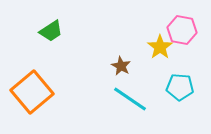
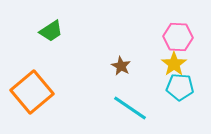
pink hexagon: moved 4 px left, 7 px down; rotated 8 degrees counterclockwise
yellow star: moved 14 px right, 17 px down
cyan line: moved 9 px down
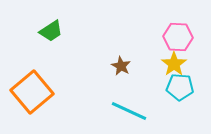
cyan line: moved 1 px left, 3 px down; rotated 9 degrees counterclockwise
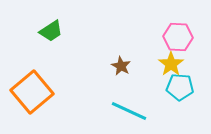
yellow star: moved 3 px left
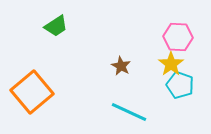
green trapezoid: moved 5 px right, 5 px up
cyan pentagon: moved 2 px up; rotated 16 degrees clockwise
cyan line: moved 1 px down
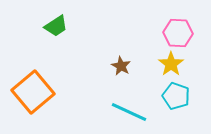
pink hexagon: moved 4 px up
cyan pentagon: moved 4 px left, 11 px down
orange square: moved 1 px right
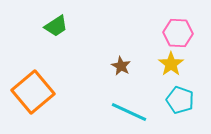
cyan pentagon: moved 4 px right, 4 px down
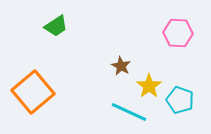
yellow star: moved 22 px left, 22 px down
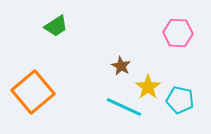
yellow star: moved 1 px left, 1 px down
cyan pentagon: rotated 8 degrees counterclockwise
cyan line: moved 5 px left, 5 px up
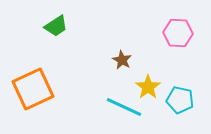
brown star: moved 1 px right, 6 px up
orange square: moved 3 px up; rotated 15 degrees clockwise
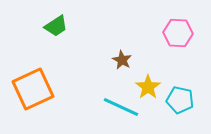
cyan line: moved 3 px left
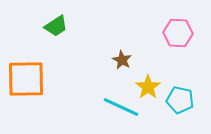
orange square: moved 7 px left, 10 px up; rotated 24 degrees clockwise
